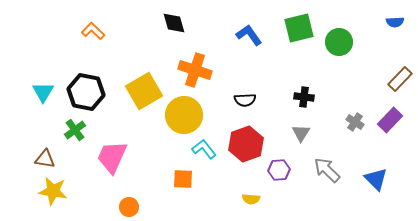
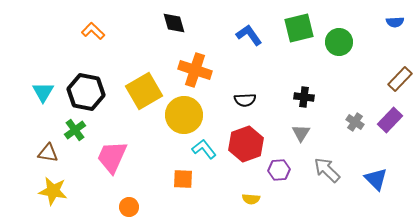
brown triangle: moved 3 px right, 6 px up
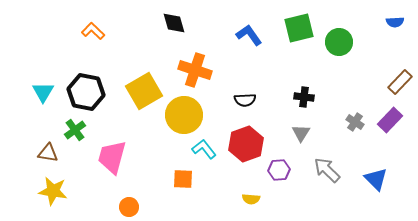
brown rectangle: moved 3 px down
pink trapezoid: rotated 9 degrees counterclockwise
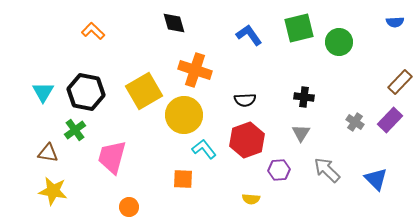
red hexagon: moved 1 px right, 4 px up
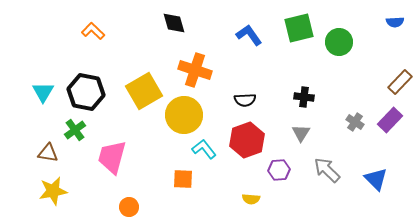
yellow star: rotated 20 degrees counterclockwise
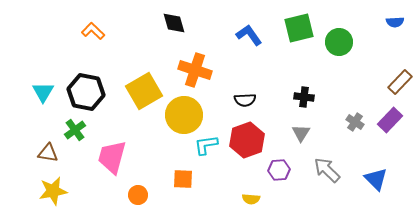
cyan L-shape: moved 2 px right, 4 px up; rotated 60 degrees counterclockwise
orange circle: moved 9 px right, 12 px up
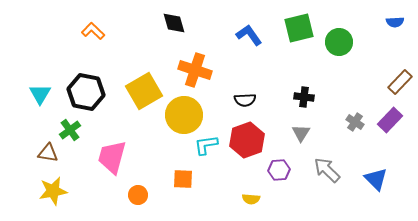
cyan triangle: moved 3 px left, 2 px down
green cross: moved 5 px left
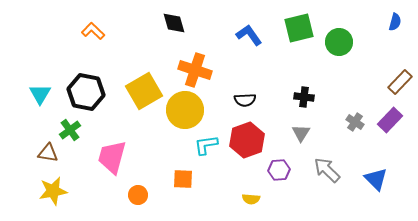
blue semicircle: rotated 72 degrees counterclockwise
yellow circle: moved 1 px right, 5 px up
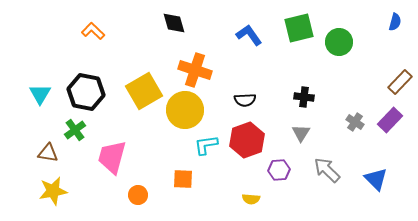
green cross: moved 5 px right
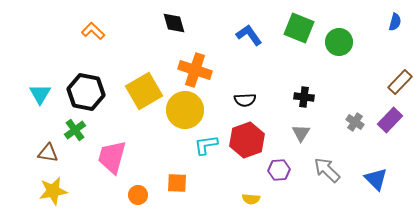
green square: rotated 36 degrees clockwise
orange square: moved 6 px left, 4 px down
